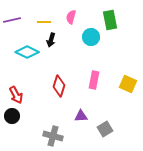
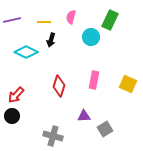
green rectangle: rotated 36 degrees clockwise
cyan diamond: moved 1 px left
red arrow: rotated 72 degrees clockwise
purple triangle: moved 3 px right
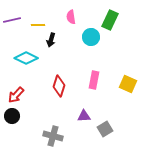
pink semicircle: rotated 24 degrees counterclockwise
yellow line: moved 6 px left, 3 px down
cyan diamond: moved 6 px down
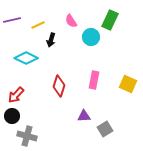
pink semicircle: moved 4 px down; rotated 24 degrees counterclockwise
yellow line: rotated 24 degrees counterclockwise
gray cross: moved 26 px left
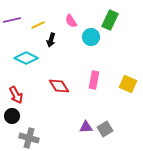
red diamond: rotated 50 degrees counterclockwise
red arrow: rotated 72 degrees counterclockwise
purple triangle: moved 2 px right, 11 px down
gray cross: moved 2 px right, 2 px down
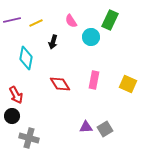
yellow line: moved 2 px left, 2 px up
black arrow: moved 2 px right, 2 px down
cyan diamond: rotated 75 degrees clockwise
red diamond: moved 1 px right, 2 px up
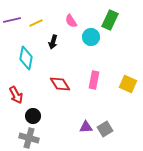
black circle: moved 21 px right
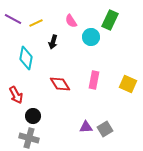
purple line: moved 1 px right, 1 px up; rotated 42 degrees clockwise
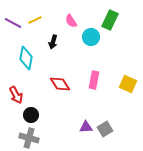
purple line: moved 4 px down
yellow line: moved 1 px left, 3 px up
black circle: moved 2 px left, 1 px up
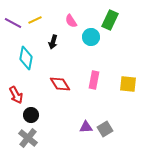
yellow square: rotated 18 degrees counterclockwise
gray cross: moved 1 px left; rotated 24 degrees clockwise
